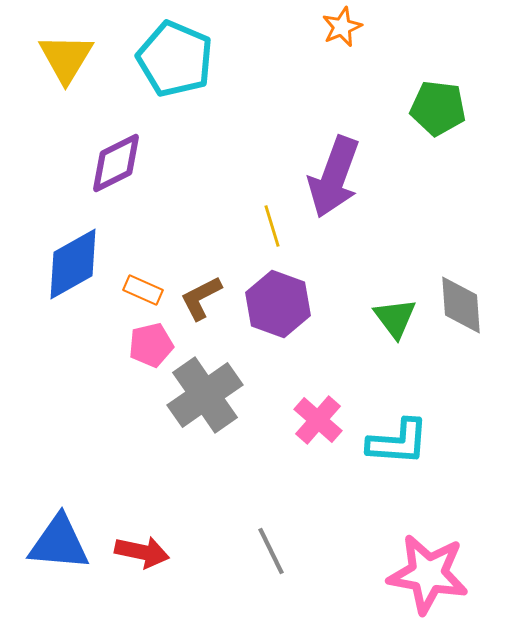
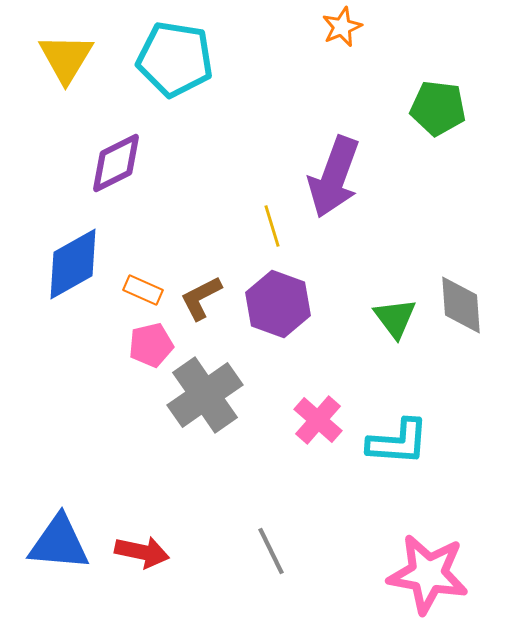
cyan pentagon: rotated 14 degrees counterclockwise
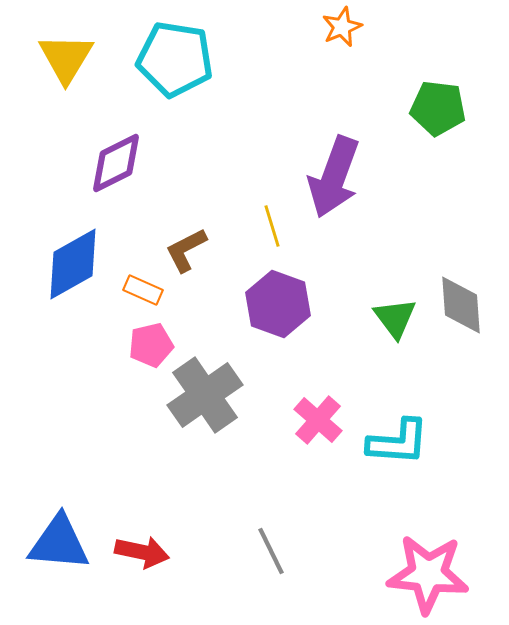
brown L-shape: moved 15 px left, 48 px up
pink star: rotated 4 degrees counterclockwise
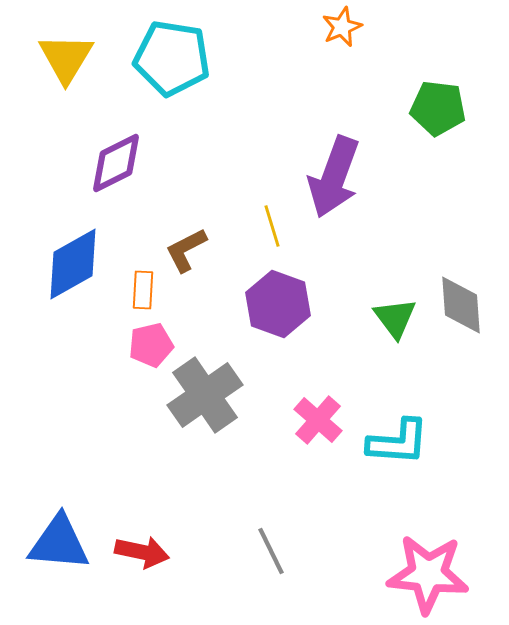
cyan pentagon: moved 3 px left, 1 px up
orange rectangle: rotated 69 degrees clockwise
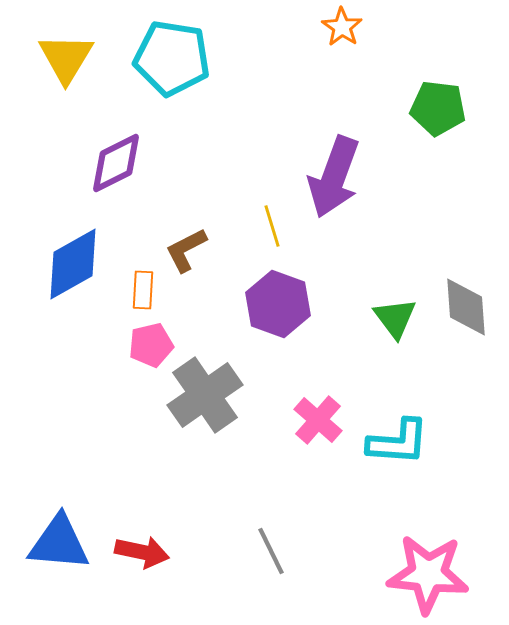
orange star: rotated 15 degrees counterclockwise
gray diamond: moved 5 px right, 2 px down
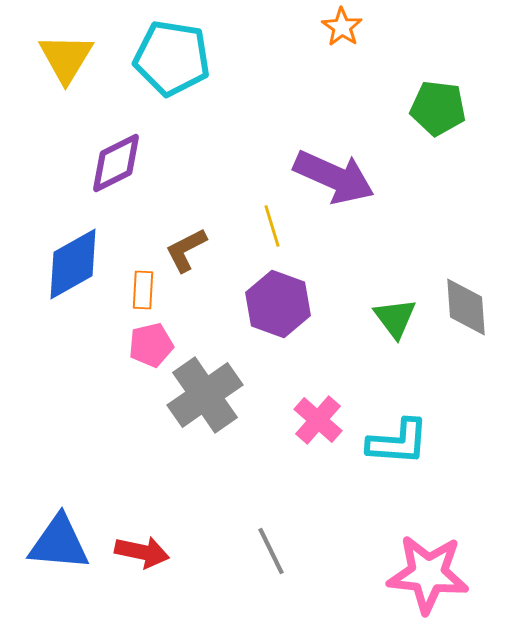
purple arrow: rotated 86 degrees counterclockwise
